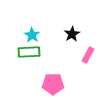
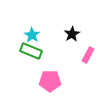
green rectangle: moved 2 px right, 1 px up; rotated 25 degrees clockwise
pink pentagon: moved 3 px left, 3 px up
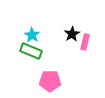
pink rectangle: moved 3 px left, 13 px up; rotated 14 degrees counterclockwise
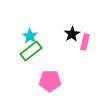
cyan star: moved 2 px left, 1 px down
green rectangle: rotated 60 degrees counterclockwise
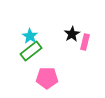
pink pentagon: moved 3 px left, 3 px up
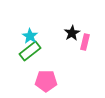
black star: moved 1 px up
green rectangle: moved 1 px left
pink pentagon: moved 1 px left, 3 px down
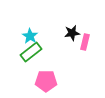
black star: rotated 21 degrees clockwise
green rectangle: moved 1 px right, 1 px down
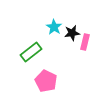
cyan star: moved 24 px right, 9 px up
pink pentagon: rotated 25 degrees clockwise
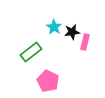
black star: moved 1 px up
pink pentagon: moved 2 px right
